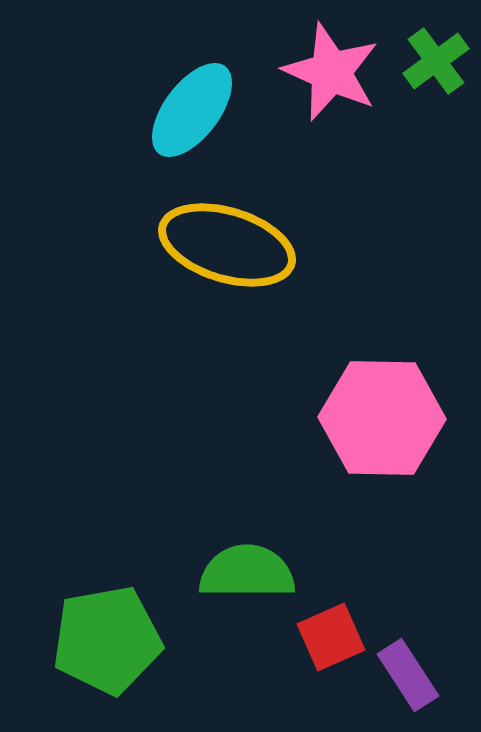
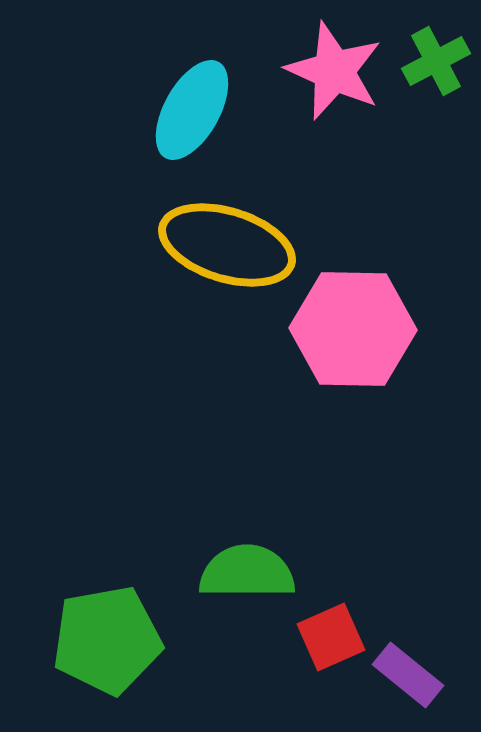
green cross: rotated 8 degrees clockwise
pink star: moved 3 px right, 1 px up
cyan ellipse: rotated 8 degrees counterclockwise
pink hexagon: moved 29 px left, 89 px up
purple rectangle: rotated 18 degrees counterclockwise
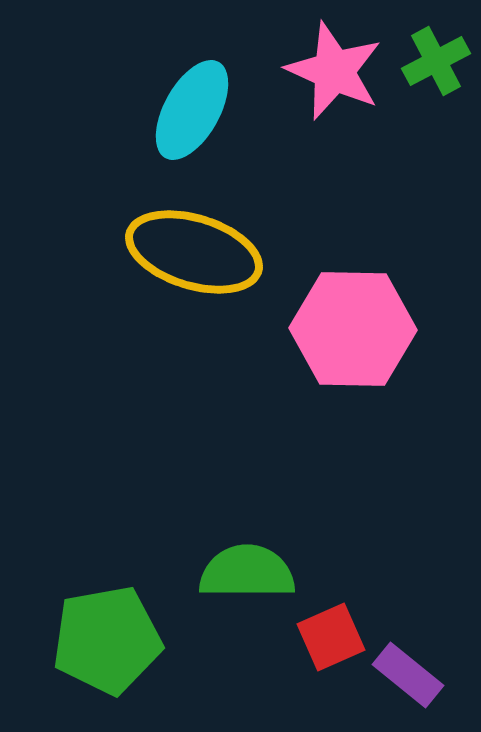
yellow ellipse: moved 33 px left, 7 px down
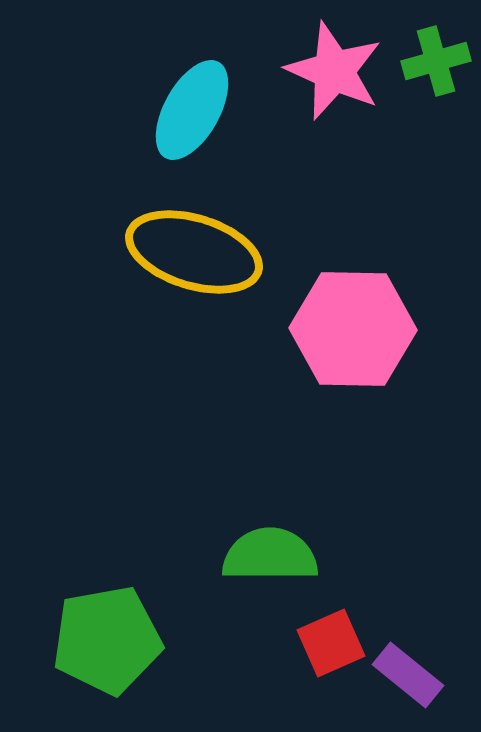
green cross: rotated 12 degrees clockwise
green semicircle: moved 23 px right, 17 px up
red square: moved 6 px down
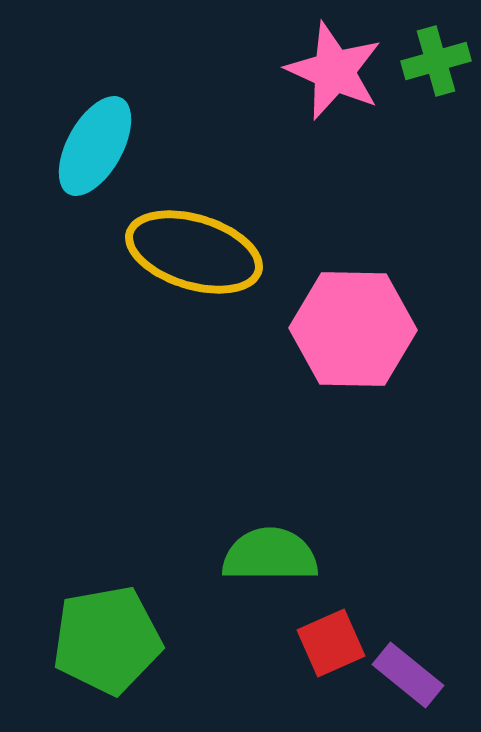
cyan ellipse: moved 97 px left, 36 px down
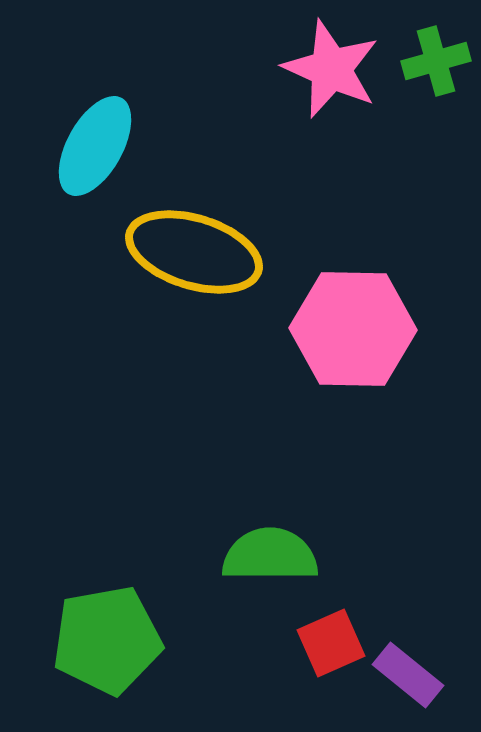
pink star: moved 3 px left, 2 px up
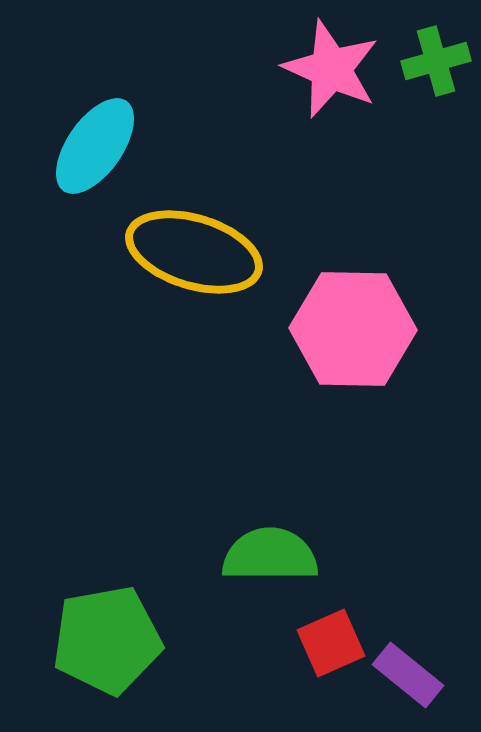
cyan ellipse: rotated 6 degrees clockwise
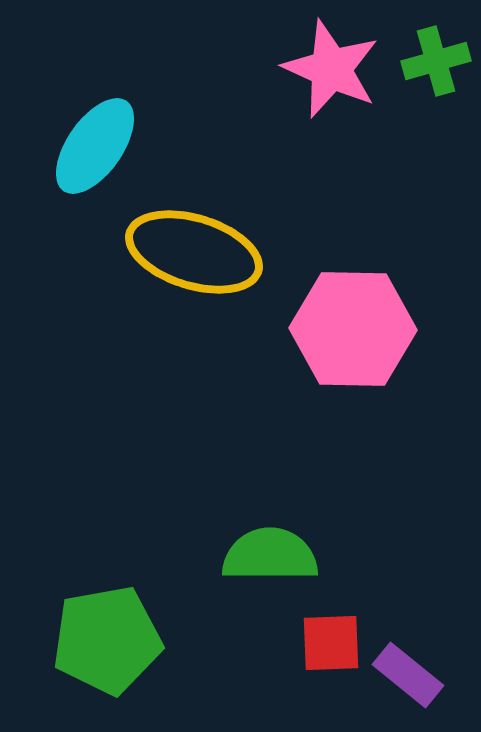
red square: rotated 22 degrees clockwise
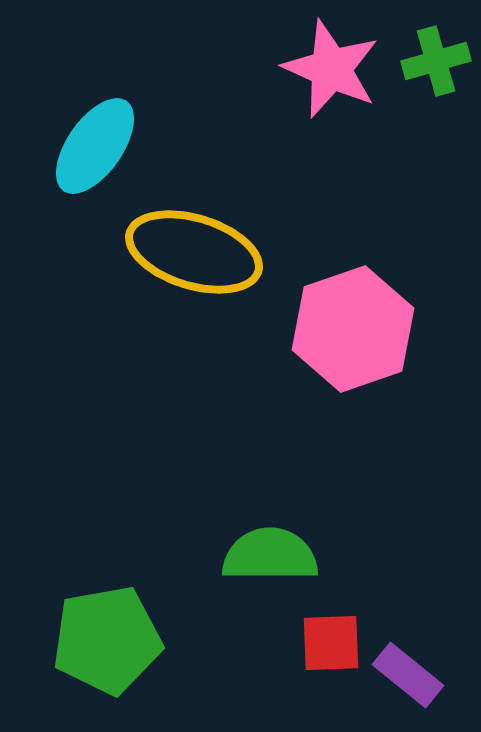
pink hexagon: rotated 20 degrees counterclockwise
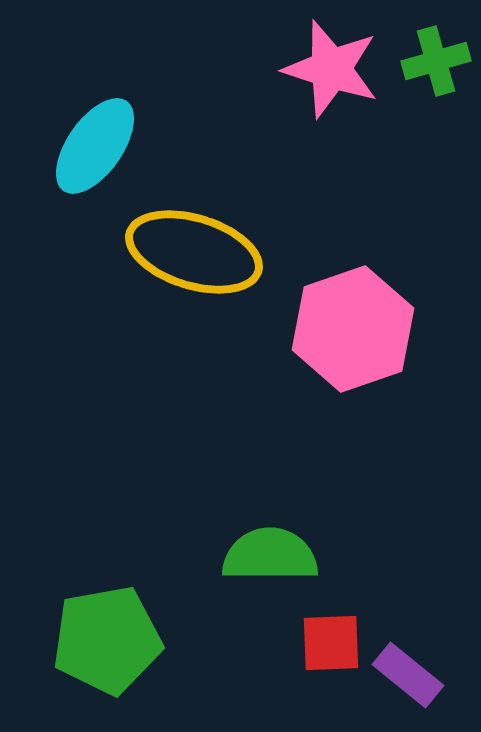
pink star: rotated 6 degrees counterclockwise
